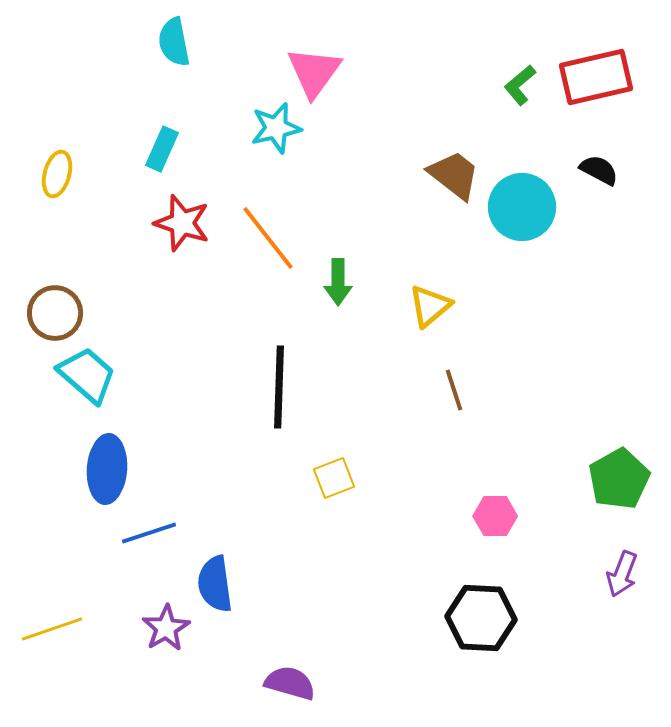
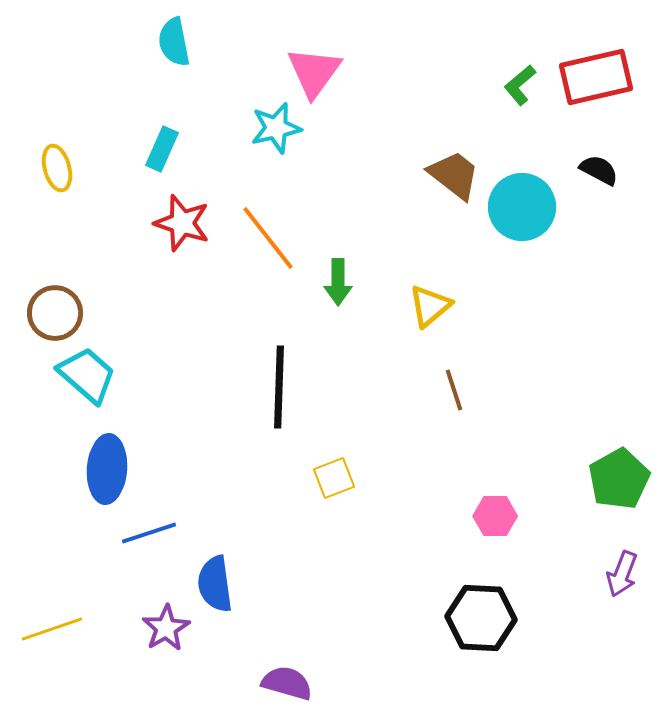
yellow ellipse: moved 6 px up; rotated 30 degrees counterclockwise
purple semicircle: moved 3 px left
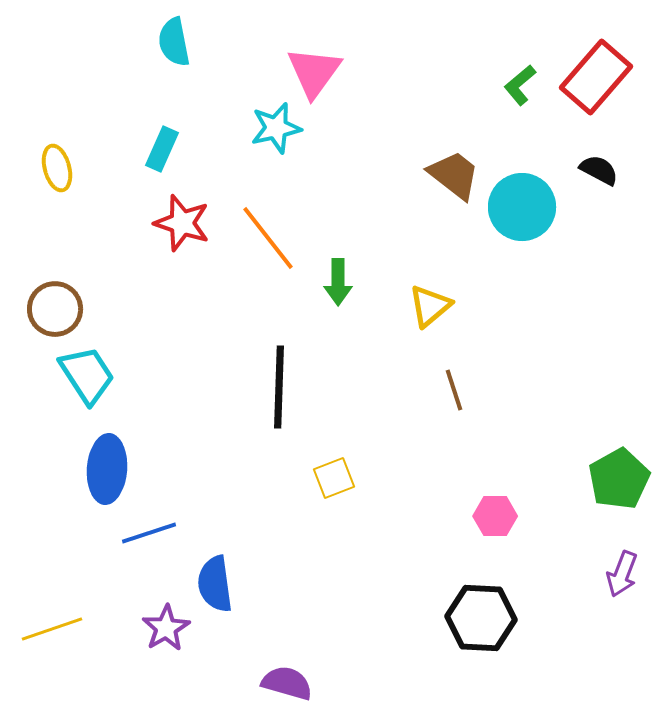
red rectangle: rotated 36 degrees counterclockwise
brown circle: moved 4 px up
cyan trapezoid: rotated 16 degrees clockwise
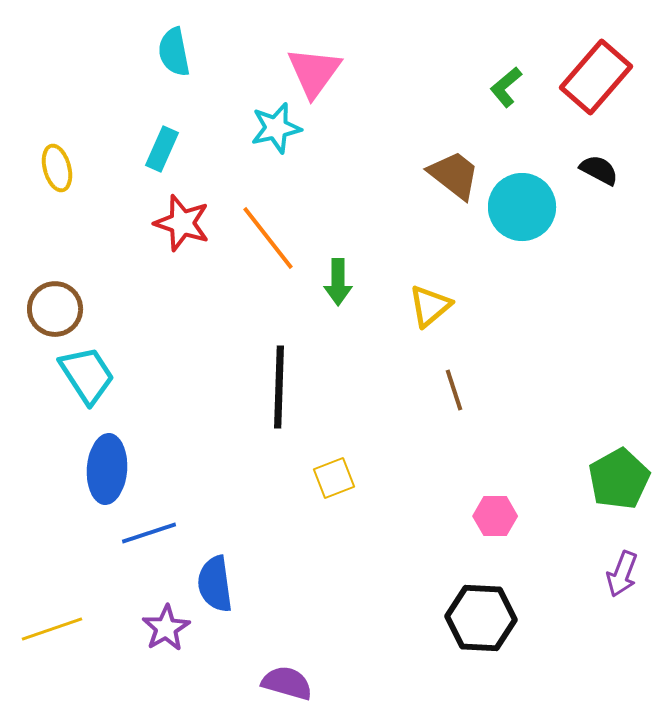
cyan semicircle: moved 10 px down
green L-shape: moved 14 px left, 2 px down
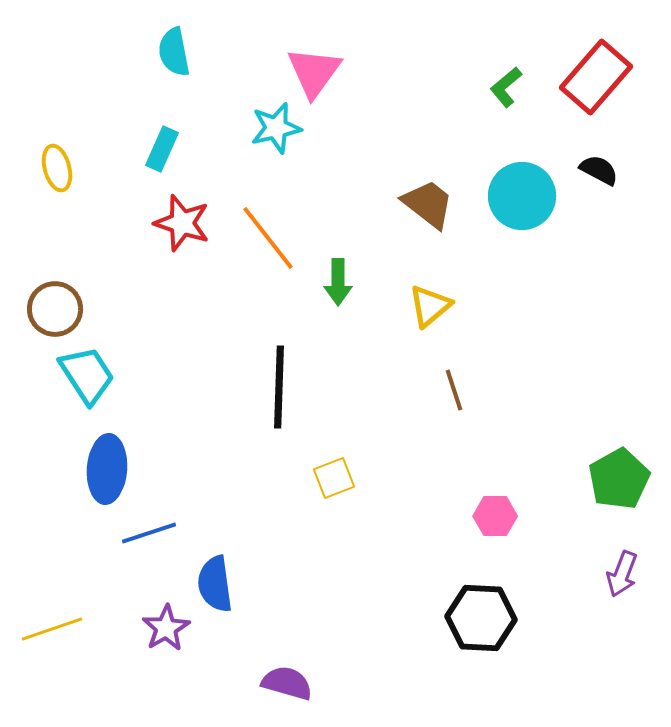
brown trapezoid: moved 26 px left, 29 px down
cyan circle: moved 11 px up
